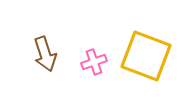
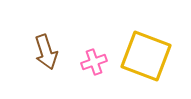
brown arrow: moved 1 px right, 2 px up
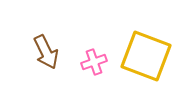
brown arrow: rotated 8 degrees counterclockwise
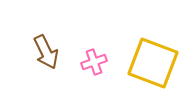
yellow square: moved 7 px right, 7 px down
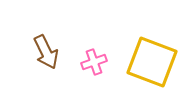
yellow square: moved 1 px left, 1 px up
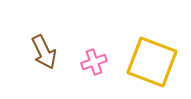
brown arrow: moved 2 px left
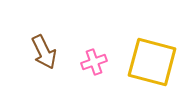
yellow square: rotated 6 degrees counterclockwise
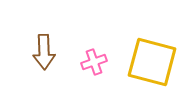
brown arrow: rotated 24 degrees clockwise
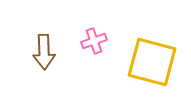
pink cross: moved 21 px up
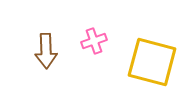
brown arrow: moved 2 px right, 1 px up
